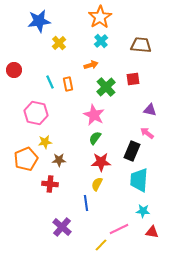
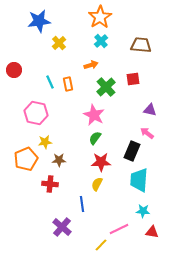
blue line: moved 4 px left, 1 px down
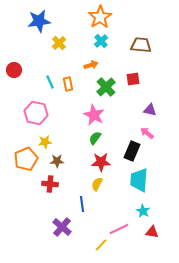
brown star: moved 2 px left, 1 px down
cyan star: rotated 24 degrees clockwise
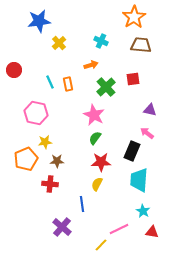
orange star: moved 34 px right
cyan cross: rotated 24 degrees counterclockwise
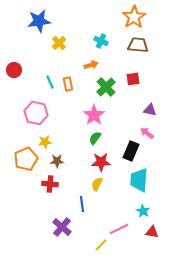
brown trapezoid: moved 3 px left
pink star: rotated 10 degrees clockwise
black rectangle: moved 1 px left
